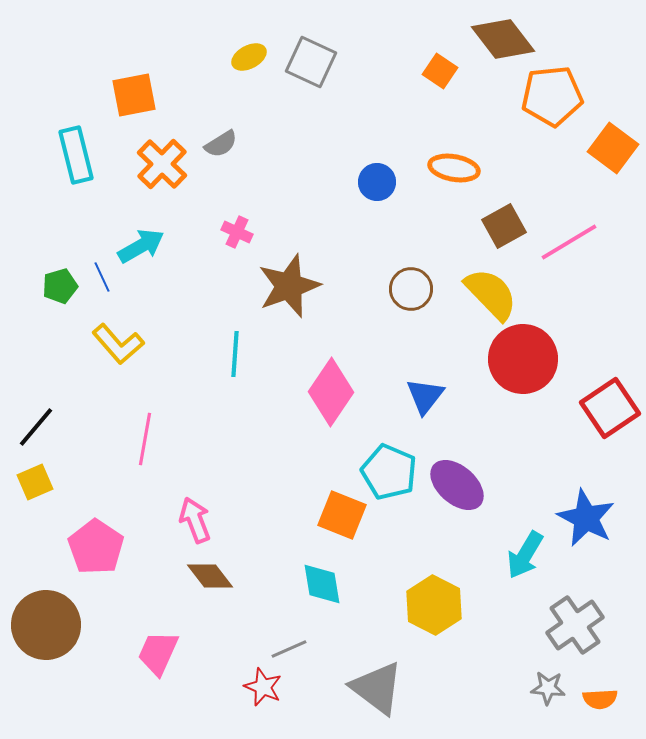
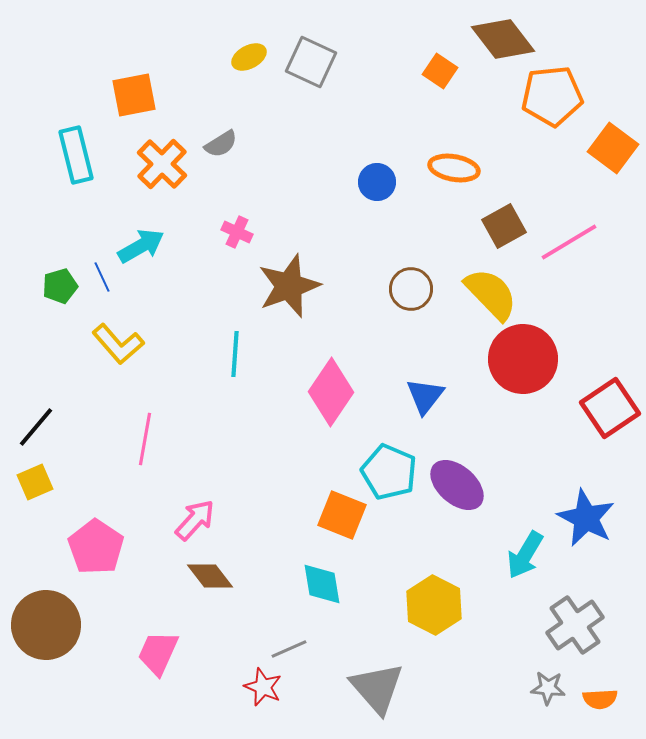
pink arrow at (195, 520): rotated 63 degrees clockwise
gray triangle at (377, 688): rotated 12 degrees clockwise
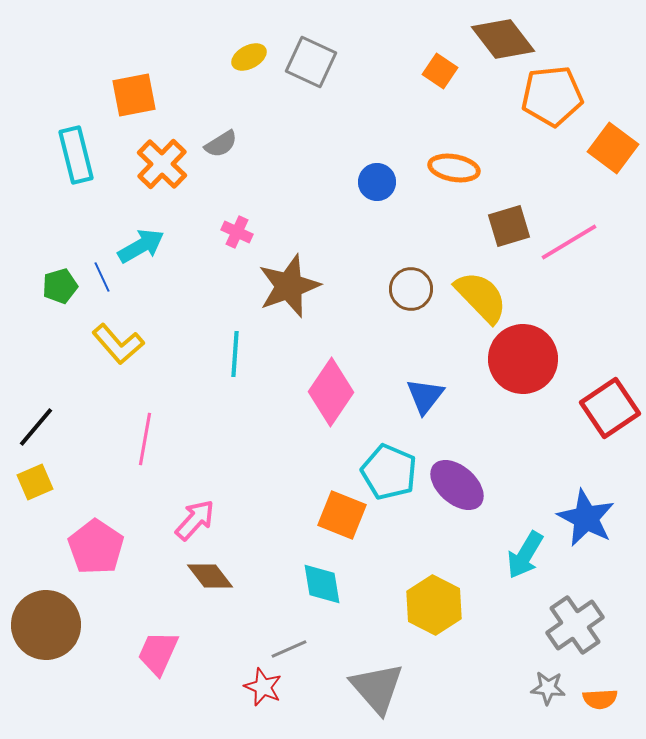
brown square at (504, 226): moved 5 px right; rotated 12 degrees clockwise
yellow semicircle at (491, 294): moved 10 px left, 3 px down
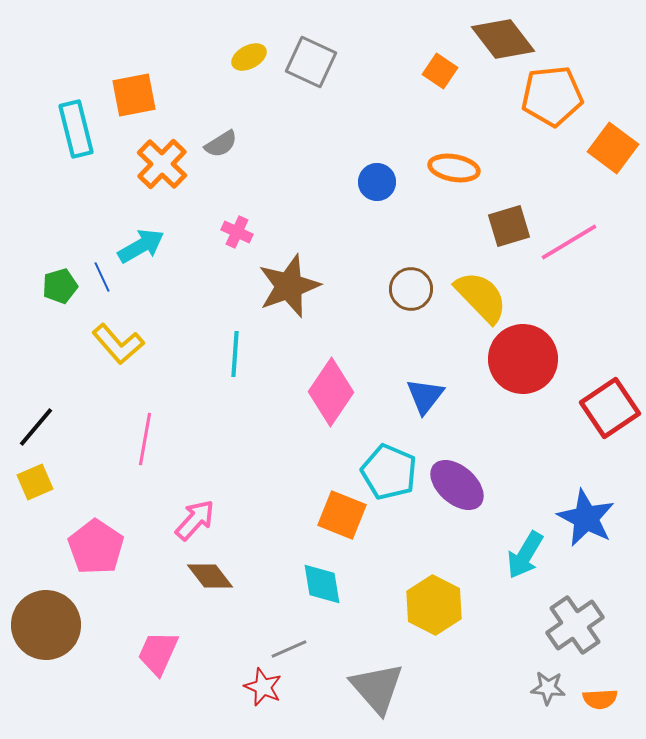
cyan rectangle at (76, 155): moved 26 px up
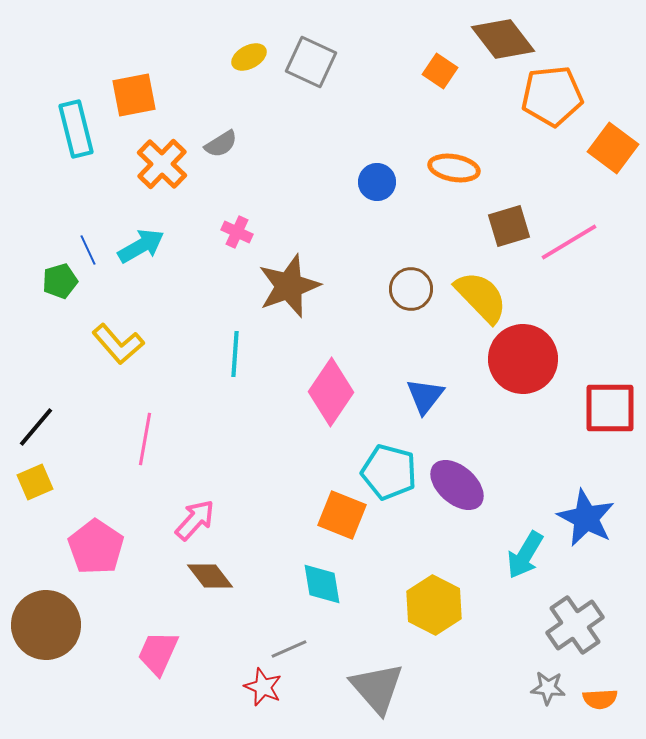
blue line at (102, 277): moved 14 px left, 27 px up
green pentagon at (60, 286): moved 5 px up
red square at (610, 408): rotated 34 degrees clockwise
cyan pentagon at (389, 472): rotated 8 degrees counterclockwise
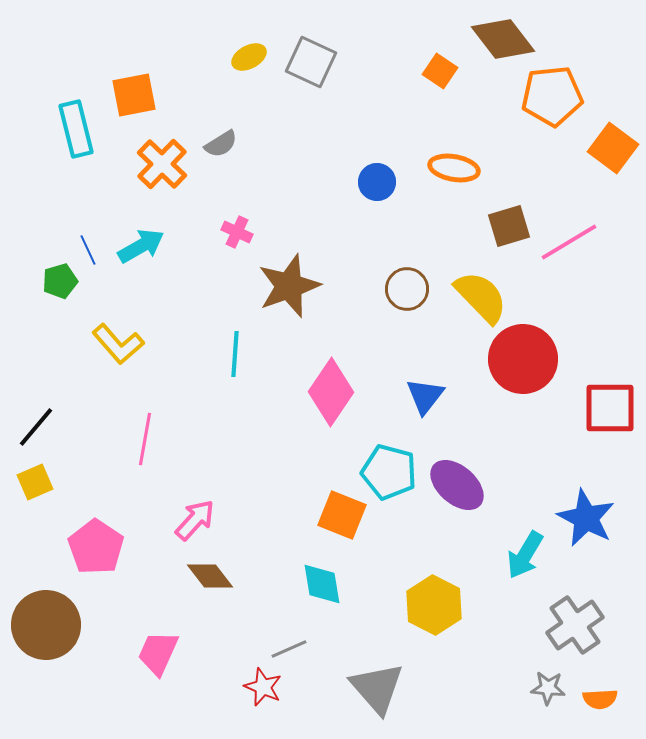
brown circle at (411, 289): moved 4 px left
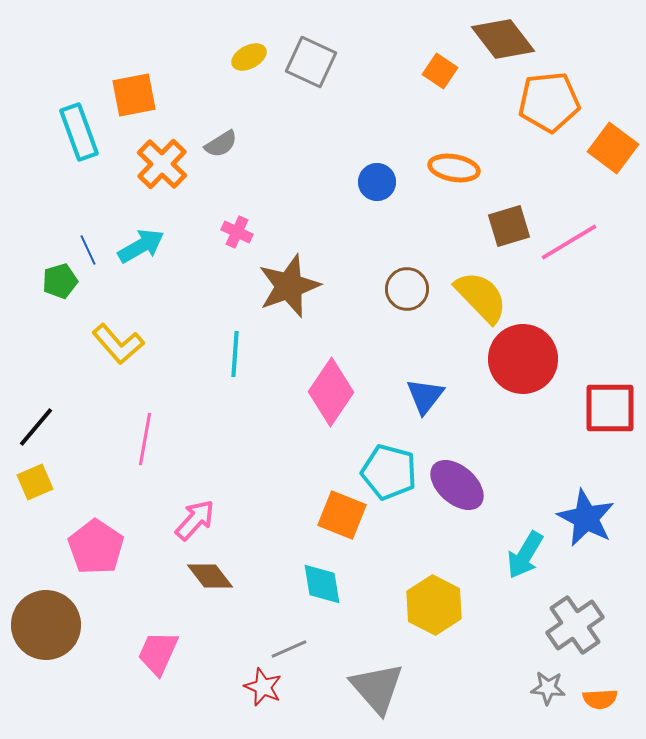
orange pentagon at (552, 96): moved 3 px left, 6 px down
cyan rectangle at (76, 129): moved 3 px right, 3 px down; rotated 6 degrees counterclockwise
